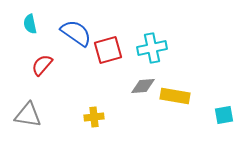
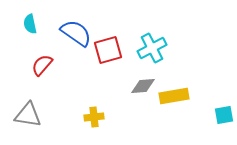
cyan cross: rotated 16 degrees counterclockwise
yellow rectangle: moved 1 px left; rotated 20 degrees counterclockwise
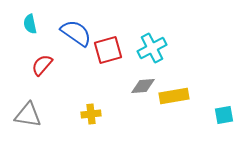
yellow cross: moved 3 px left, 3 px up
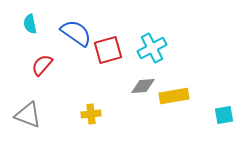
gray triangle: rotated 12 degrees clockwise
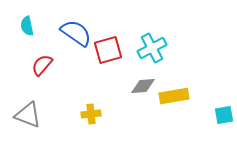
cyan semicircle: moved 3 px left, 2 px down
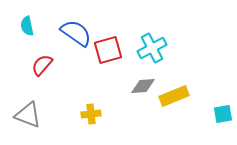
yellow rectangle: rotated 12 degrees counterclockwise
cyan square: moved 1 px left, 1 px up
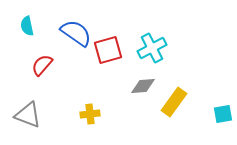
yellow rectangle: moved 6 px down; rotated 32 degrees counterclockwise
yellow cross: moved 1 px left
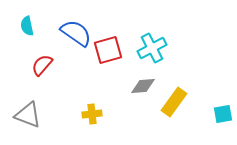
yellow cross: moved 2 px right
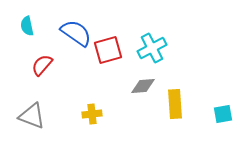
yellow rectangle: moved 1 px right, 2 px down; rotated 40 degrees counterclockwise
gray triangle: moved 4 px right, 1 px down
